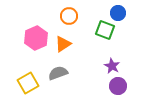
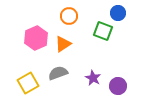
green square: moved 2 px left, 1 px down
purple star: moved 19 px left, 12 px down
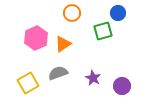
orange circle: moved 3 px right, 3 px up
green square: rotated 36 degrees counterclockwise
purple circle: moved 4 px right
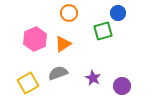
orange circle: moved 3 px left
pink hexagon: moved 1 px left, 1 px down
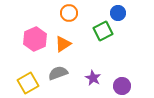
green square: rotated 12 degrees counterclockwise
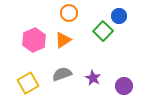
blue circle: moved 1 px right, 3 px down
green square: rotated 18 degrees counterclockwise
pink hexagon: moved 1 px left, 1 px down
orange triangle: moved 4 px up
gray semicircle: moved 4 px right, 1 px down
purple circle: moved 2 px right
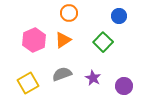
green square: moved 11 px down
